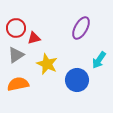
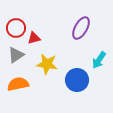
yellow star: rotated 15 degrees counterclockwise
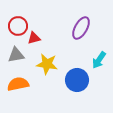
red circle: moved 2 px right, 2 px up
gray triangle: rotated 24 degrees clockwise
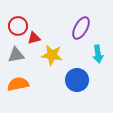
cyan arrow: moved 1 px left, 6 px up; rotated 42 degrees counterclockwise
yellow star: moved 5 px right, 9 px up
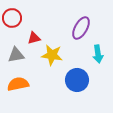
red circle: moved 6 px left, 8 px up
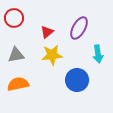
red circle: moved 2 px right
purple ellipse: moved 2 px left
red triangle: moved 13 px right, 6 px up; rotated 24 degrees counterclockwise
yellow star: rotated 15 degrees counterclockwise
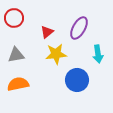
yellow star: moved 4 px right, 1 px up
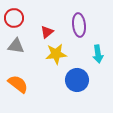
purple ellipse: moved 3 px up; rotated 35 degrees counterclockwise
gray triangle: moved 9 px up; rotated 18 degrees clockwise
orange semicircle: rotated 50 degrees clockwise
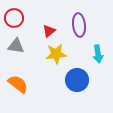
red triangle: moved 2 px right, 1 px up
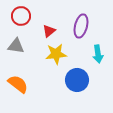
red circle: moved 7 px right, 2 px up
purple ellipse: moved 2 px right, 1 px down; rotated 20 degrees clockwise
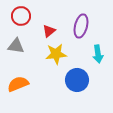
orange semicircle: rotated 60 degrees counterclockwise
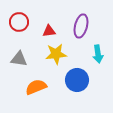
red circle: moved 2 px left, 6 px down
red triangle: rotated 32 degrees clockwise
gray triangle: moved 3 px right, 13 px down
orange semicircle: moved 18 px right, 3 px down
